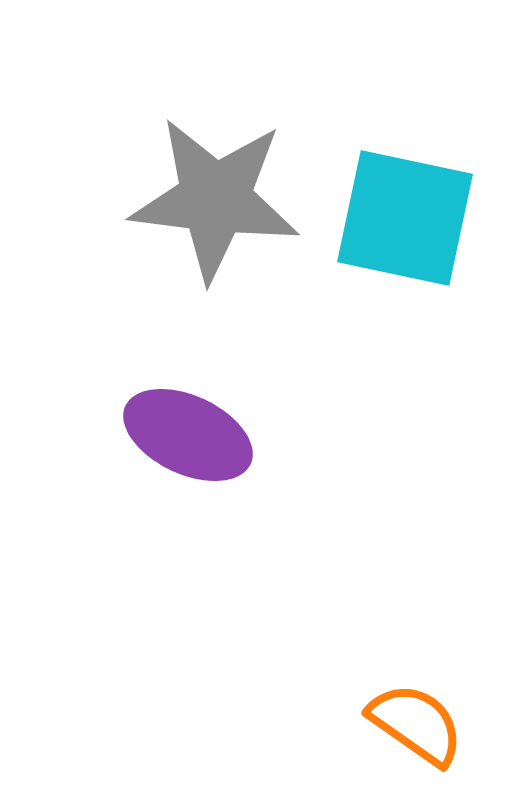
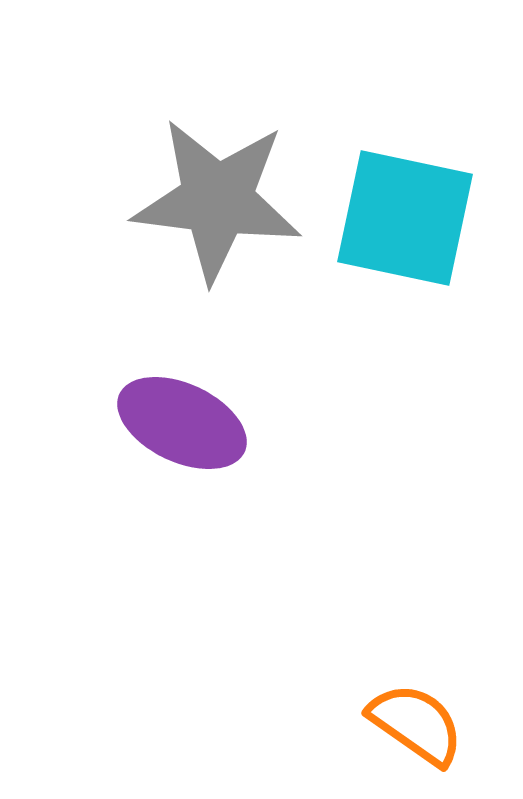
gray star: moved 2 px right, 1 px down
purple ellipse: moved 6 px left, 12 px up
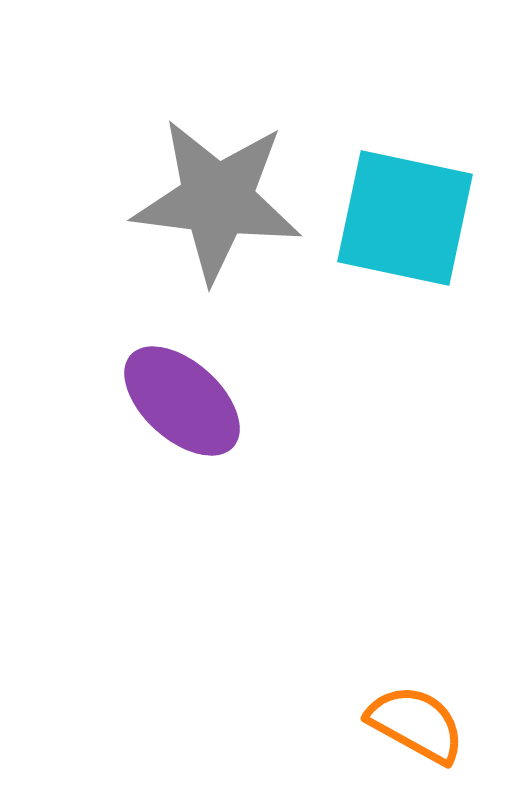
purple ellipse: moved 22 px up; rotated 17 degrees clockwise
orange semicircle: rotated 6 degrees counterclockwise
